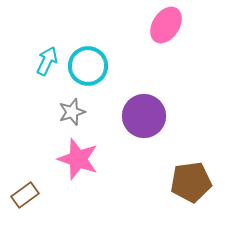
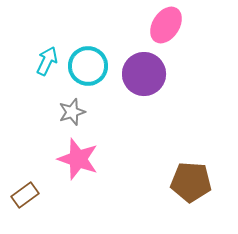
purple circle: moved 42 px up
brown pentagon: rotated 12 degrees clockwise
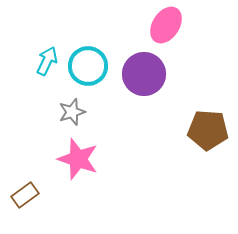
brown pentagon: moved 17 px right, 52 px up
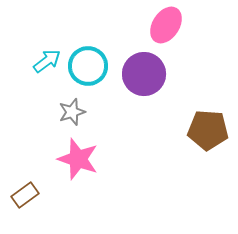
cyan arrow: rotated 28 degrees clockwise
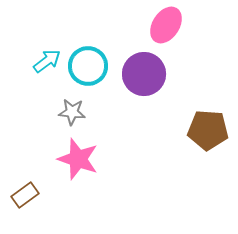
gray star: rotated 24 degrees clockwise
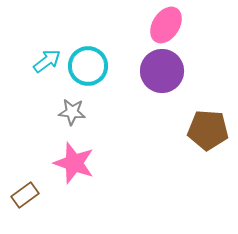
purple circle: moved 18 px right, 3 px up
pink star: moved 4 px left, 4 px down
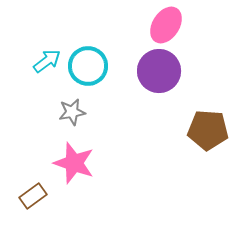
purple circle: moved 3 px left
gray star: rotated 16 degrees counterclockwise
brown rectangle: moved 8 px right, 1 px down
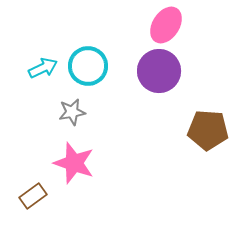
cyan arrow: moved 4 px left, 7 px down; rotated 12 degrees clockwise
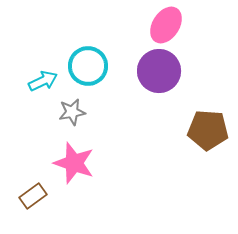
cyan arrow: moved 13 px down
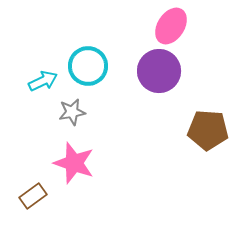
pink ellipse: moved 5 px right, 1 px down
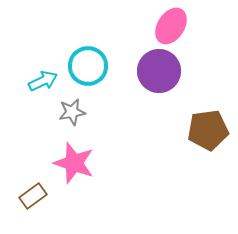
brown pentagon: rotated 12 degrees counterclockwise
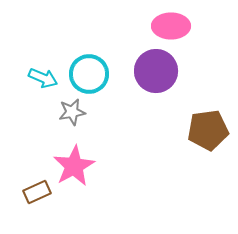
pink ellipse: rotated 57 degrees clockwise
cyan circle: moved 1 px right, 8 px down
purple circle: moved 3 px left
cyan arrow: moved 3 px up; rotated 48 degrees clockwise
pink star: moved 3 px down; rotated 24 degrees clockwise
brown rectangle: moved 4 px right, 4 px up; rotated 12 degrees clockwise
